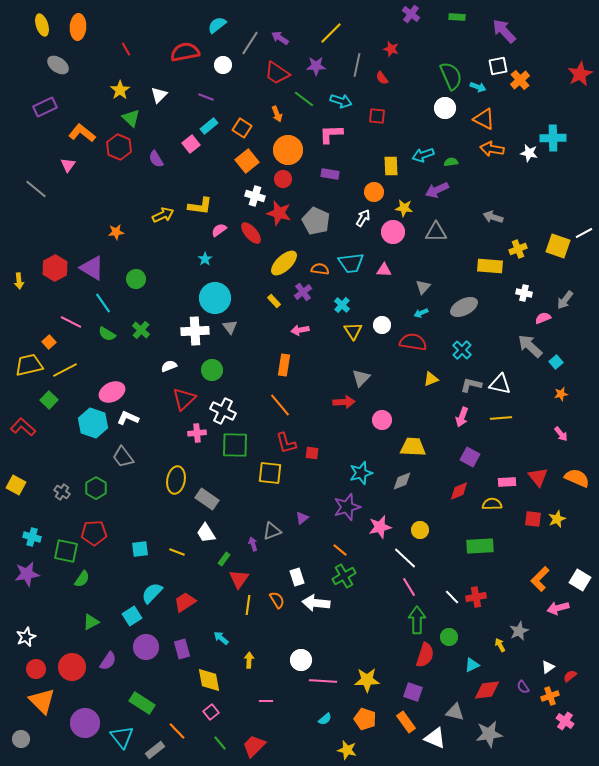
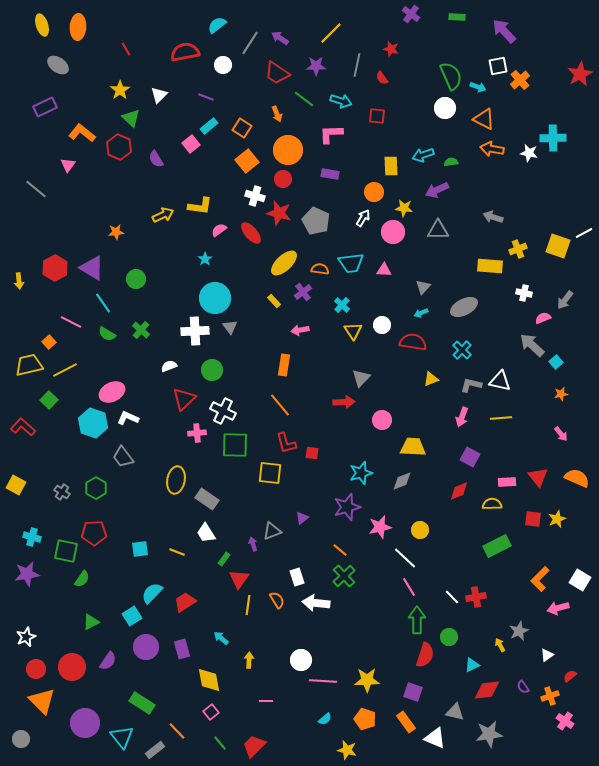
gray triangle at (436, 232): moved 2 px right, 2 px up
gray arrow at (530, 346): moved 2 px right, 1 px up
white triangle at (500, 384): moved 3 px up
green rectangle at (480, 546): moved 17 px right; rotated 24 degrees counterclockwise
green cross at (344, 576): rotated 15 degrees counterclockwise
white triangle at (548, 667): moved 1 px left, 12 px up
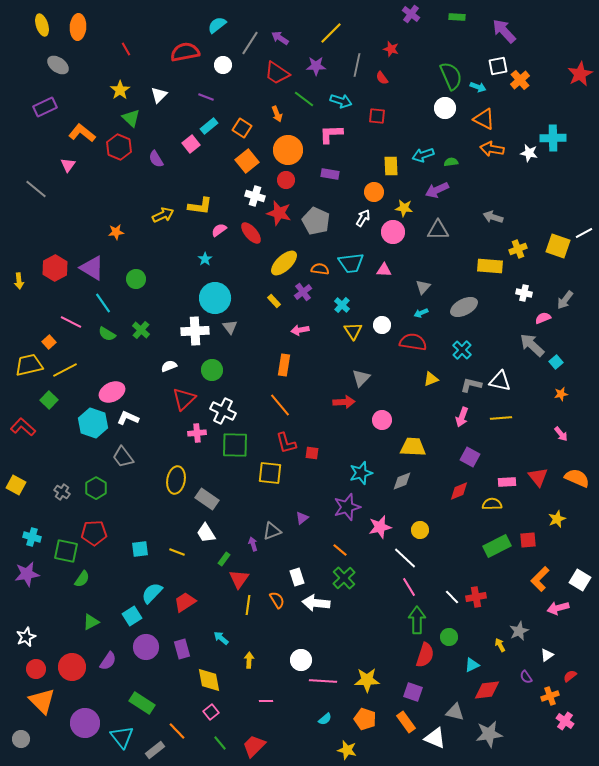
red circle at (283, 179): moved 3 px right, 1 px down
red square at (533, 519): moved 5 px left, 21 px down; rotated 12 degrees counterclockwise
green cross at (344, 576): moved 2 px down
purple semicircle at (523, 687): moved 3 px right, 10 px up
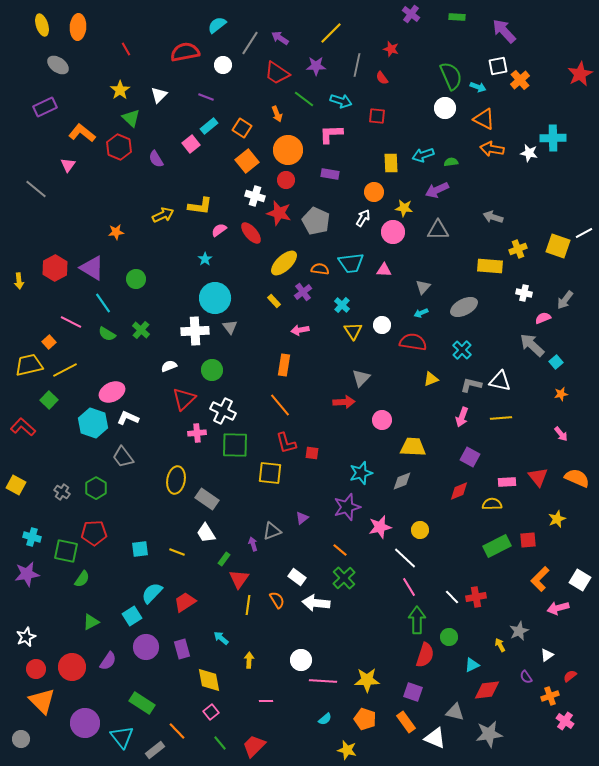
yellow rectangle at (391, 166): moved 3 px up
white rectangle at (297, 577): rotated 36 degrees counterclockwise
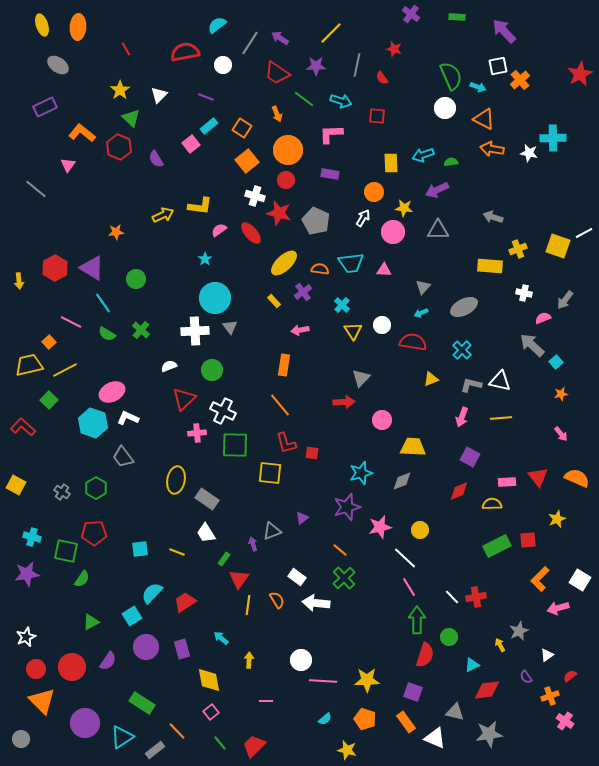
red star at (391, 49): moved 3 px right
cyan triangle at (122, 737): rotated 35 degrees clockwise
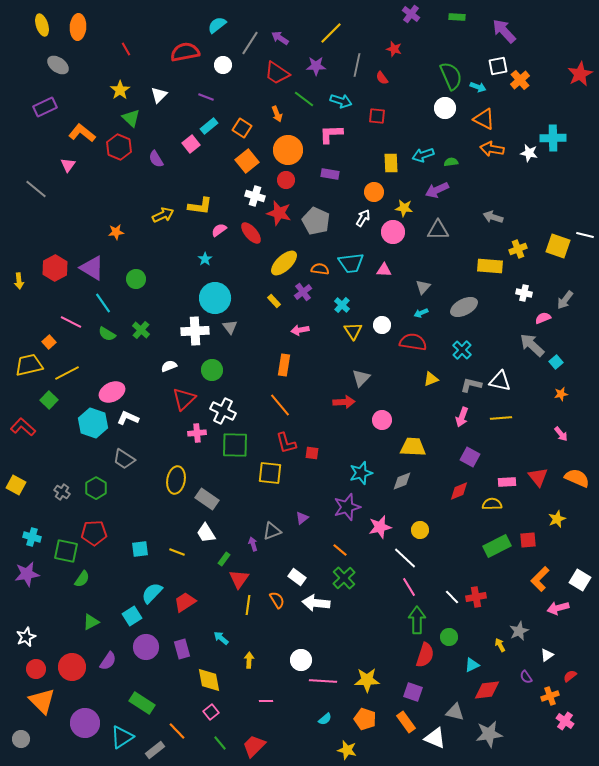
white line at (584, 233): moved 1 px right, 2 px down; rotated 42 degrees clockwise
yellow line at (65, 370): moved 2 px right, 3 px down
gray trapezoid at (123, 457): moved 1 px right, 2 px down; rotated 20 degrees counterclockwise
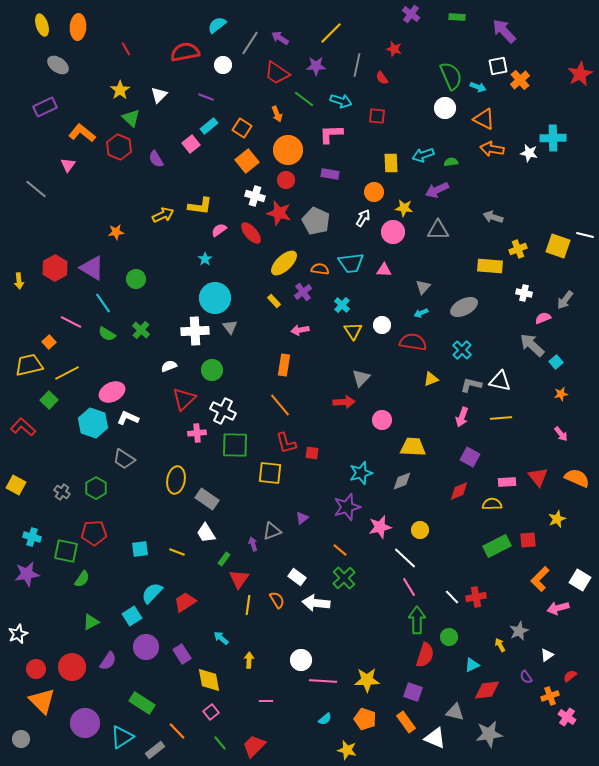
white star at (26, 637): moved 8 px left, 3 px up
purple rectangle at (182, 649): moved 5 px down; rotated 18 degrees counterclockwise
pink cross at (565, 721): moved 2 px right, 4 px up
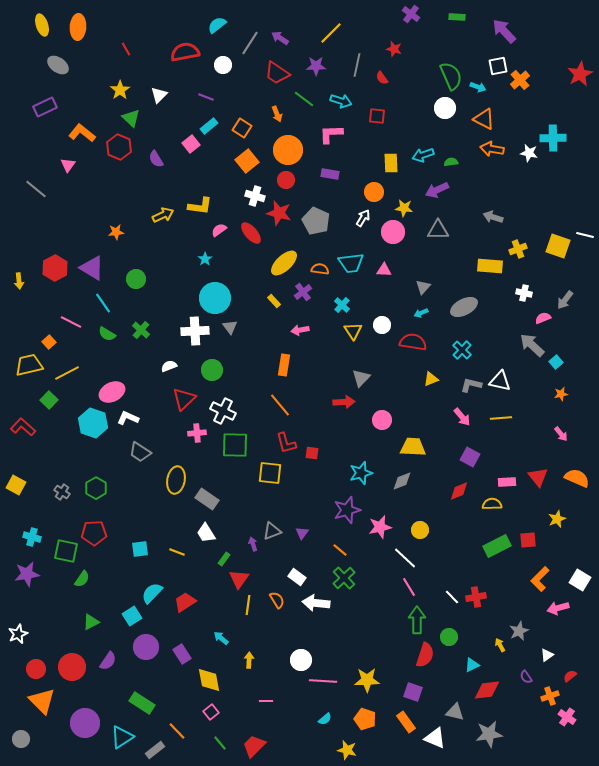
pink arrow at (462, 417): rotated 60 degrees counterclockwise
gray trapezoid at (124, 459): moved 16 px right, 7 px up
purple star at (347, 507): moved 3 px down
purple triangle at (302, 518): moved 15 px down; rotated 16 degrees counterclockwise
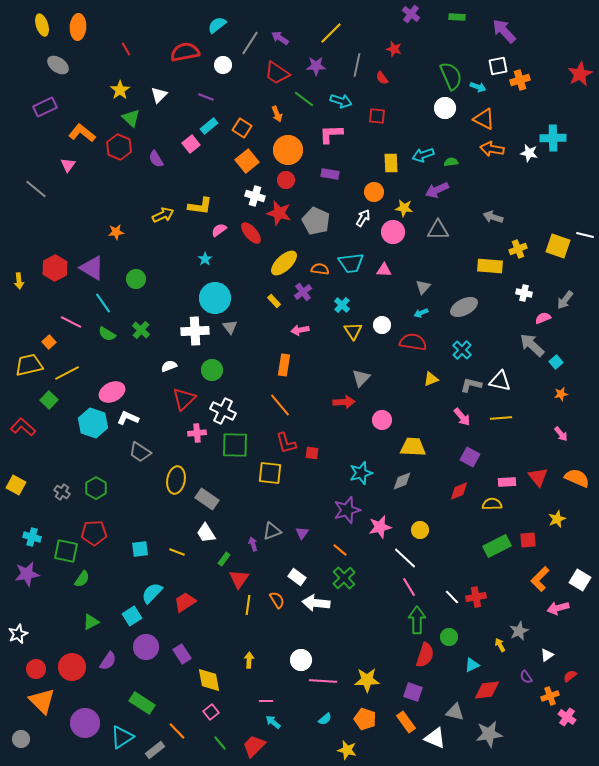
orange cross at (520, 80): rotated 24 degrees clockwise
cyan arrow at (221, 638): moved 52 px right, 84 px down
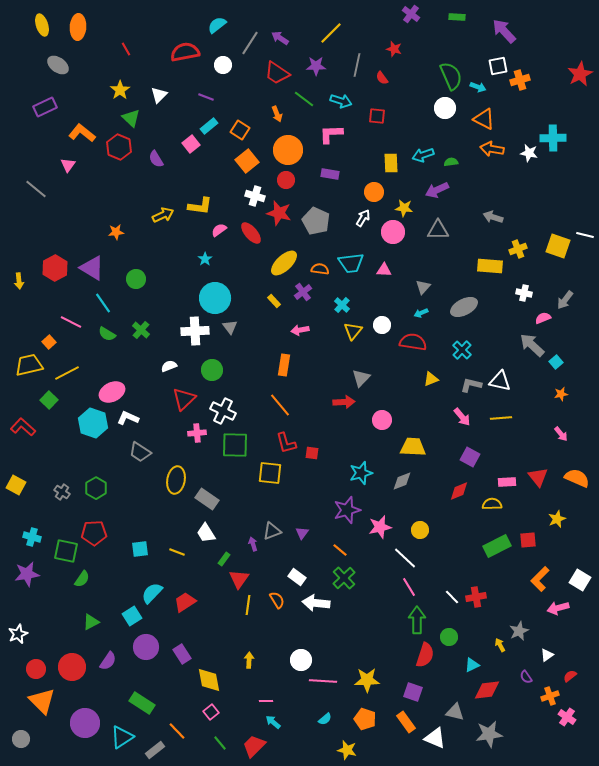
orange square at (242, 128): moved 2 px left, 2 px down
yellow triangle at (353, 331): rotated 12 degrees clockwise
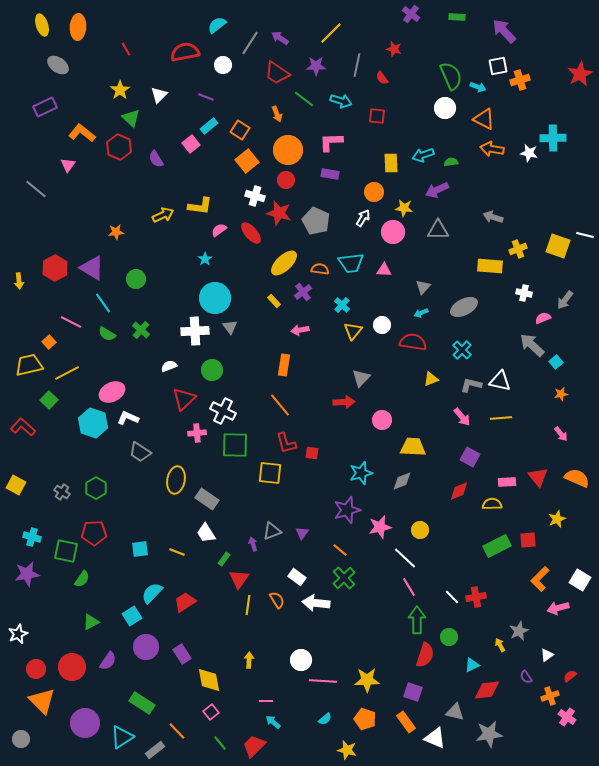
pink L-shape at (331, 134): moved 8 px down
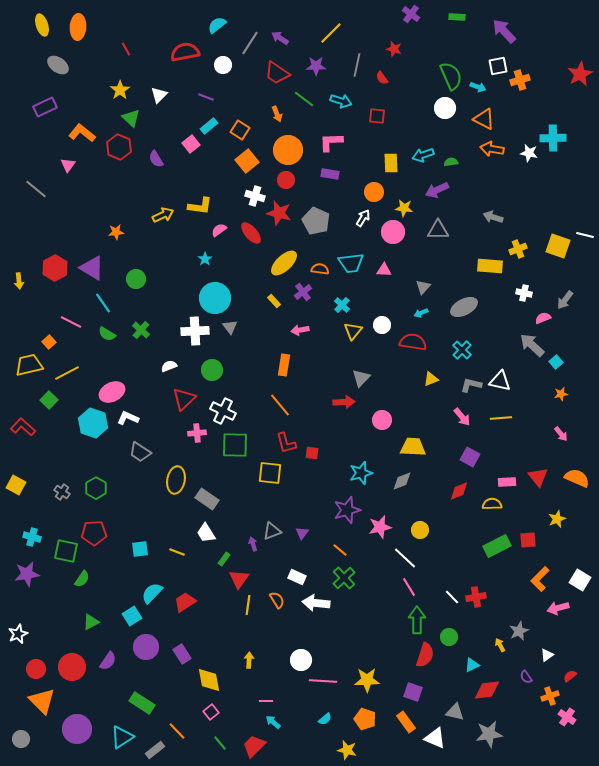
white rectangle at (297, 577): rotated 12 degrees counterclockwise
purple circle at (85, 723): moved 8 px left, 6 px down
